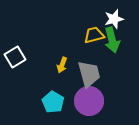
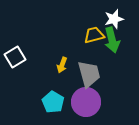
purple circle: moved 3 px left, 1 px down
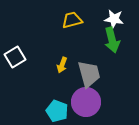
white star: rotated 24 degrees clockwise
yellow trapezoid: moved 22 px left, 15 px up
cyan pentagon: moved 4 px right, 9 px down; rotated 10 degrees counterclockwise
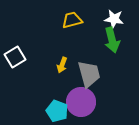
purple circle: moved 5 px left
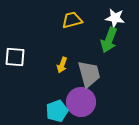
white star: moved 1 px right, 1 px up
green arrow: moved 3 px left; rotated 35 degrees clockwise
white square: rotated 35 degrees clockwise
cyan pentagon: rotated 30 degrees clockwise
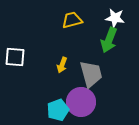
gray trapezoid: moved 2 px right
cyan pentagon: moved 1 px right, 1 px up
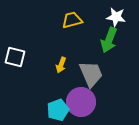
white star: moved 1 px right, 1 px up
white square: rotated 10 degrees clockwise
yellow arrow: moved 1 px left
gray trapezoid: rotated 8 degrees counterclockwise
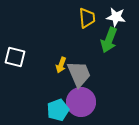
yellow trapezoid: moved 15 px right, 2 px up; rotated 100 degrees clockwise
gray trapezoid: moved 12 px left
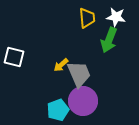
white square: moved 1 px left
yellow arrow: rotated 28 degrees clockwise
purple circle: moved 2 px right, 1 px up
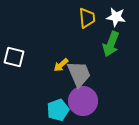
green arrow: moved 2 px right, 4 px down
